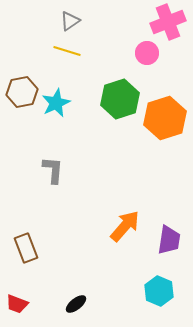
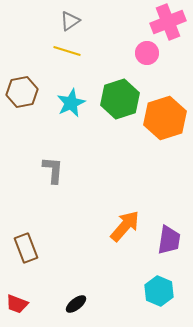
cyan star: moved 15 px right
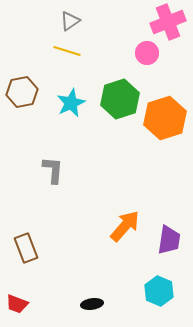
black ellipse: moved 16 px right; rotated 30 degrees clockwise
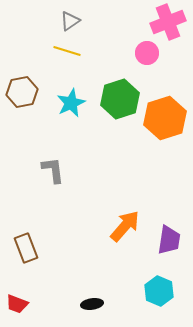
gray L-shape: rotated 12 degrees counterclockwise
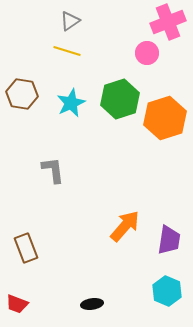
brown hexagon: moved 2 px down; rotated 20 degrees clockwise
cyan hexagon: moved 8 px right
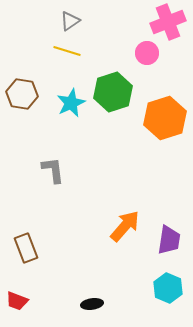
green hexagon: moved 7 px left, 7 px up
cyan hexagon: moved 1 px right, 3 px up
red trapezoid: moved 3 px up
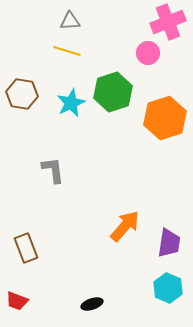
gray triangle: rotated 30 degrees clockwise
pink circle: moved 1 px right
purple trapezoid: moved 3 px down
black ellipse: rotated 10 degrees counterclockwise
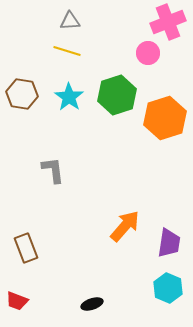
green hexagon: moved 4 px right, 3 px down
cyan star: moved 2 px left, 6 px up; rotated 12 degrees counterclockwise
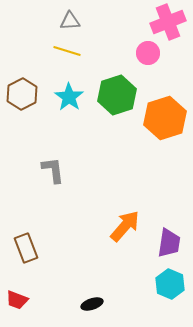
brown hexagon: rotated 24 degrees clockwise
cyan hexagon: moved 2 px right, 4 px up
red trapezoid: moved 1 px up
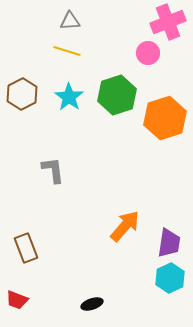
cyan hexagon: moved 6 px up; rotated 12 degrees clockwise
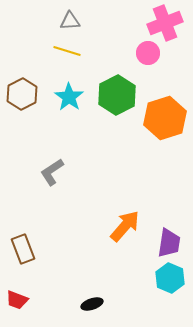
pink cross: moved 3 px left, 1 px down
green hexagon: rotated 9 degrees counterclockwise
gray L-shape: moved 1 px left, 2 px down; rotated 116 degrees counterclockwise
brown rectangle: moved 3 px left, 1 px down
cyan hexagon: rotated 12 degrees counterclockwise
